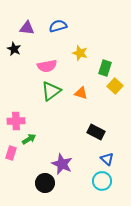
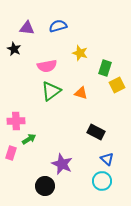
yellow square: moved 2 px right, 1 px up; rotated 21 degrees clockwise
black circle: moved 3 px down
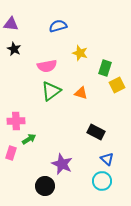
purple triangle: moved 16 px left, 4 px up
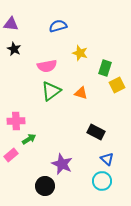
pink rectangle: moved 2 px down; rotated 32 degrees clockwise
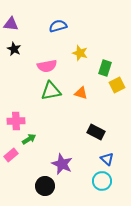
green triangle: rotated 25 degrees clockwise
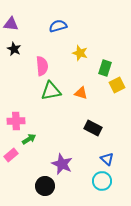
pink semicircle: moved 5 px left; rotated 84 degrees counterclockwise
black rectangle: moved 3 px left, 4 px up
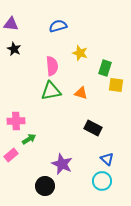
pink semicircle: moved 10 px right
yellow square: moved 1 px left; rotated 35 degrees clockwise
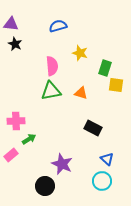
black star: moved 1 px right, 5 px up
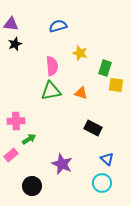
black star: rotated 24 degrees clockwise
cyan circle: moved 2 px down
black circle: moved 13 px left
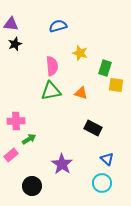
purple star: rotated 10 degrees clockwise
